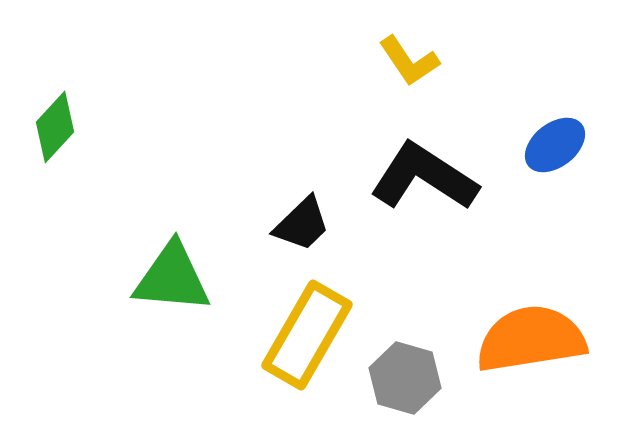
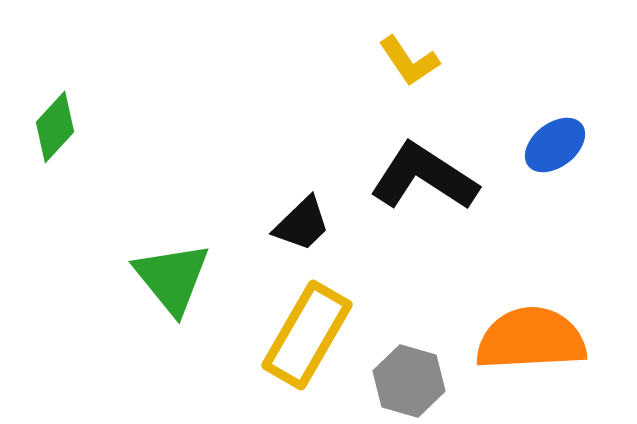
green triangle: rotated 46 degrees clockwise
orange semicircle: rotated 6 degrees clockwise
gray hexagon: moved 4 px right, 3 px down
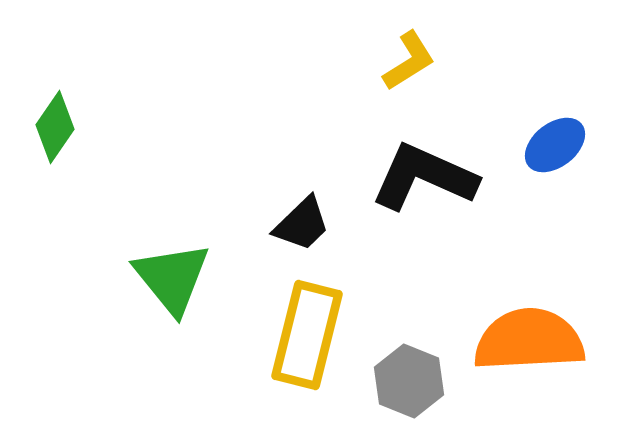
yellow L-shape: rotated 88 degrees counterclockwise
green diamond: rotated 8 degrees counterclockwise
black L-shape: rotated 9 degrees counterclockwise
yellow rectangle: rotated 16 degrees counterclockwise
orange semicircle: moved 2 px left, 1 px down
gray hexagon: rotated 6 degrees clockwise
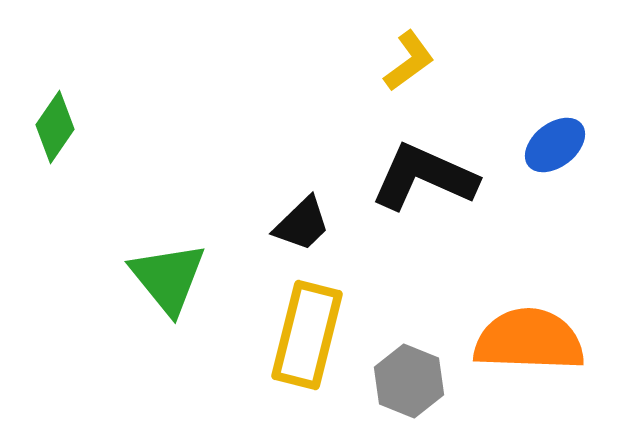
yellow L-shape: rotated 4 degrees counterclockwise
green triangle: moved 4 px left
orange semicircle: rotated 5 degrees clockwise
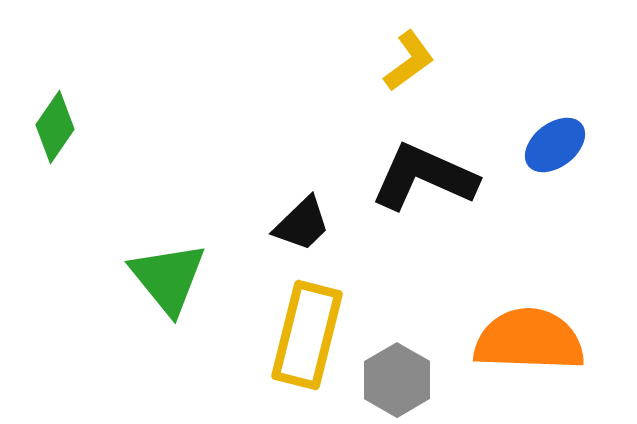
gray hexagon: moved 12 px left, 1 px up; rotated 8 degrees clockwise
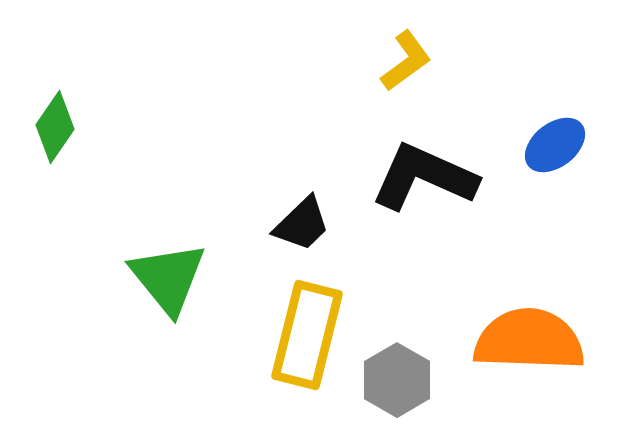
yellow L-shape: moved 3 px left
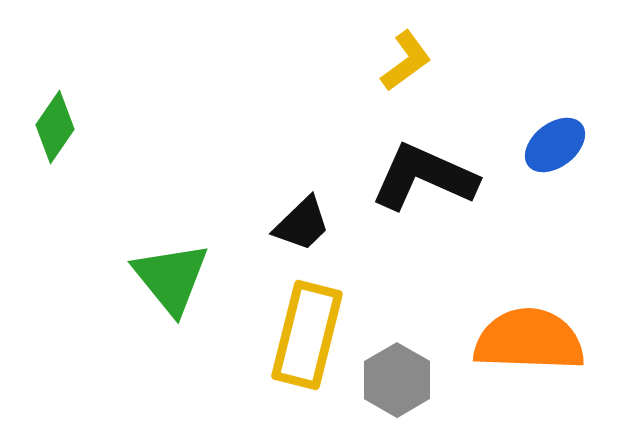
green triangle: moved 3 px right
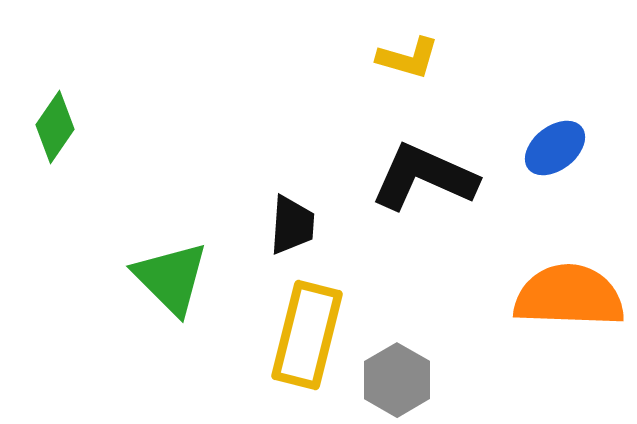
yellow L-shape: moved 2 px right, 3 px up; rotated 52 degrees clockwise
blue ellipse: moved 3 px down
black trapezoid: moved 10 px left, 1 px down; rotated 42 degrees counterclockwise
green triangle: rotated 6 degrees counterclockwise
orange semicircle: moved 40 px right, 44 px up
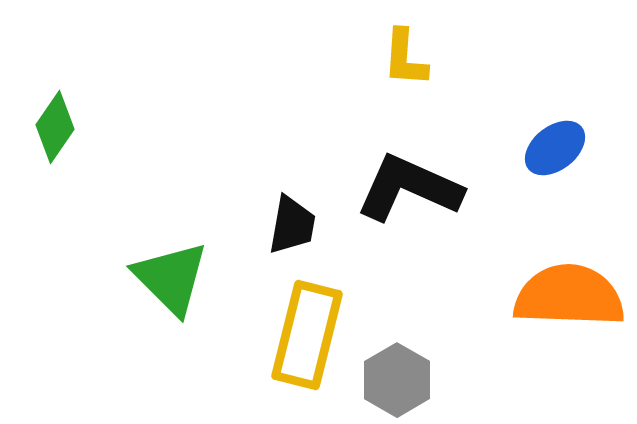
yellow L-shape: moved 3 px left; rotated 78 degrees clockwise
black L-shape: moved 15 px left, 11 px down
black trapezoid: rotated 6 degrees clockwise
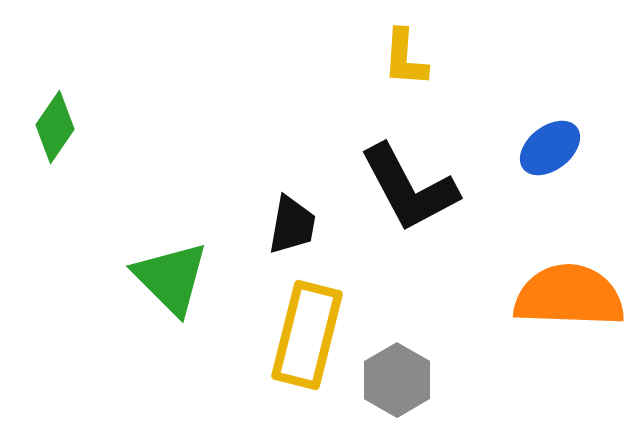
blue ellipse: moved 5 px left
black L-shape: rotated 142 degrees counterclockwise
